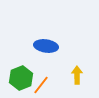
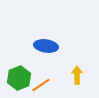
green hexagon: moved 2 px left
orange line: rotated 18 degrees clockwise
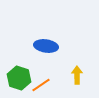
green hexagon: rotated 20 degrees counterclockwise
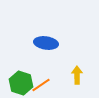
blue ellipse: moved 3 px up
green hexagon: moved 2 px right, 5 px down
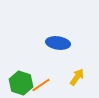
blue ellipse: moved 12 px right
yellow arrow: moved 2 px down; rotated 36 degrees clockwise
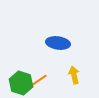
yellow arrow: moved 3 px left, 2 px up; rotated 48 degrees counterclockwise
orange line: moved 3 px left, 4 px up
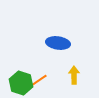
yellow arrow: rotated 12 degrees clockwise
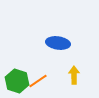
green hexagon: moved 4 px left, 2 px up
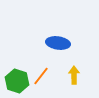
orange line: moved 3 px right, 5 px up; rotated 18 degrees counterclockwise
